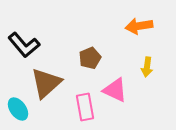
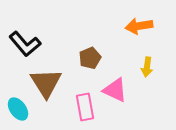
black L-shape: moved 1 px right, 1 px up
brown triangle: rotated 20 degrees counterclockwise
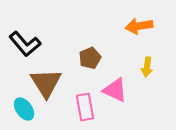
cyan ellipse: moved 6 px right
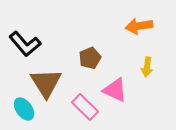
pink rectangle: rotated 36 degrees counterclockwise
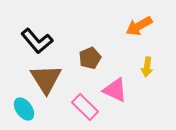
orange arrow: rotated 20 degrees counterclockwise
black L-shape: moved 12 px right, 3 px up
brown triangle: moved 4 px up
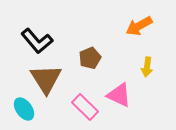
pink triangle: moved 4 px right, 5 px down
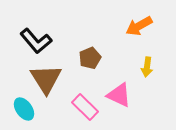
black L-shape: moved 1 px left
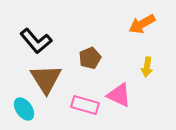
orange arrow: moved 3 px right, 2 px up
pink rectangle: moved 2 px up; rotated 28 degrees counterclockwise
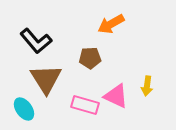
orange arrow: moved 31 px left
brown pentagon: rotated 20 degrees clockwise
yellow arrow: moved 19 px down
pink triangle: moved 3 px left, 1 px down
